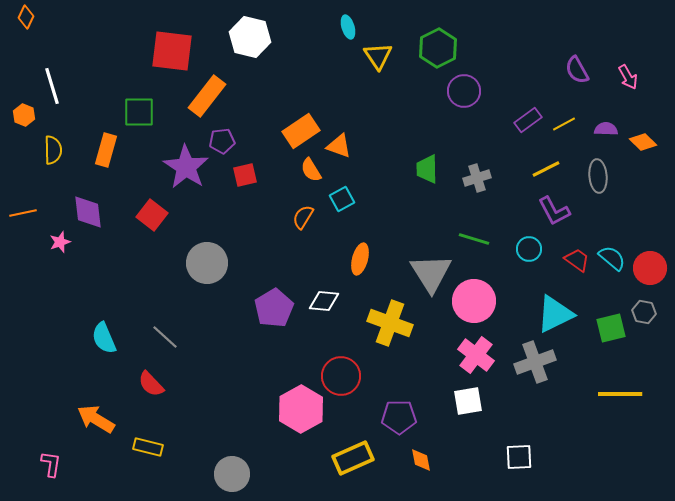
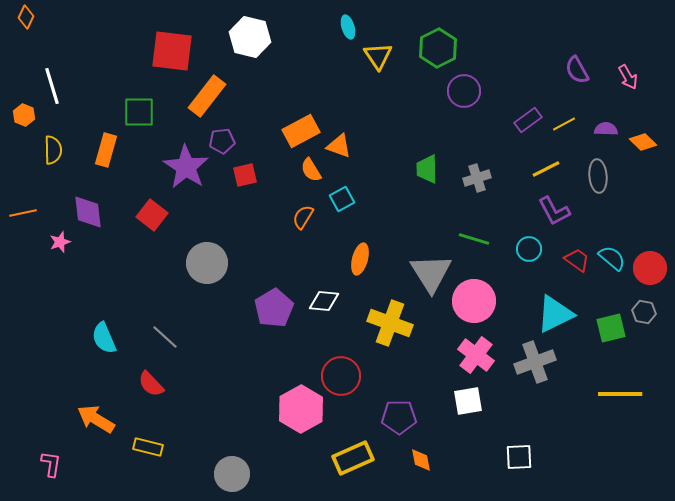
orange rectangle at (301, 131): rotated 6 degrees clockwise
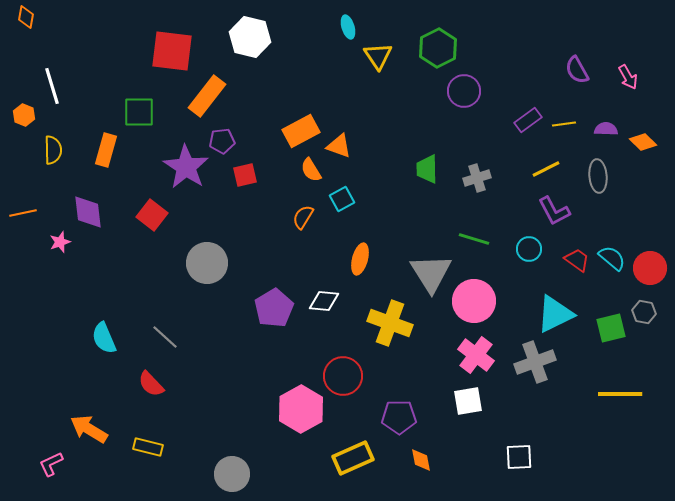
orange diamond at (26, 17): rotated 15 degrees counterclockwise
yellow line at (564, 124): rotated 20 degrees clockwise
red circle at (341, 376): moved 2 px right
orange arrow at (96, 419): moved 7 px left, 10 px down
pink L-shape at (51, 464): rotated 124 degrees counterclockwise
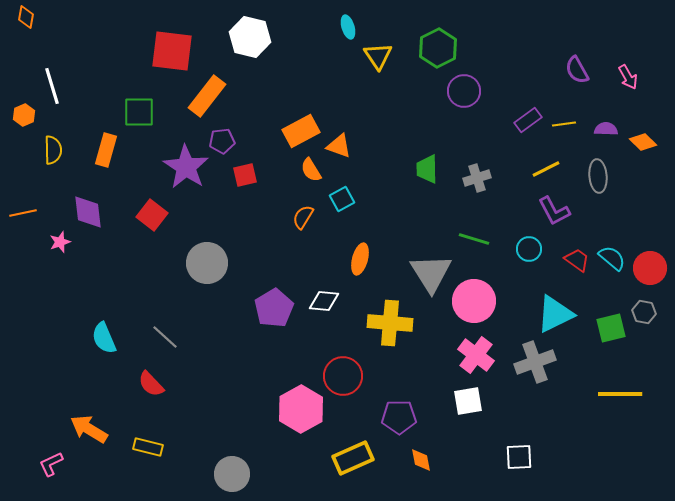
orange hexagon at (24, 115): rotated 15 degrees clockwise
yellow cross at (390, 323): rotated 15 degrees counterclockwise
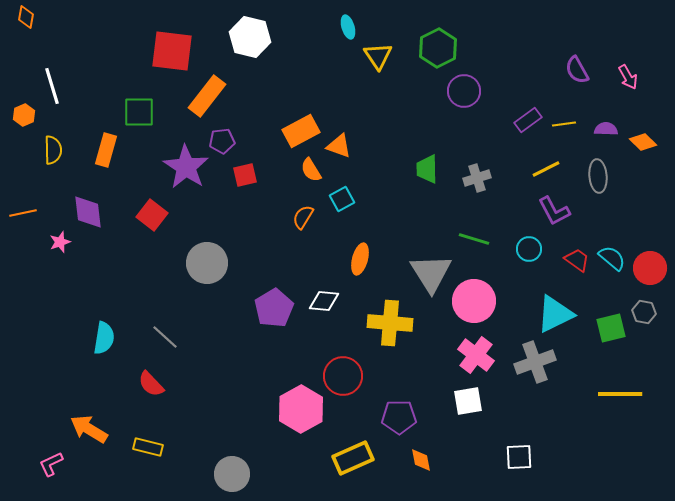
cyan semicircle at (104, 338): rotated 148 degrees counterclockwise
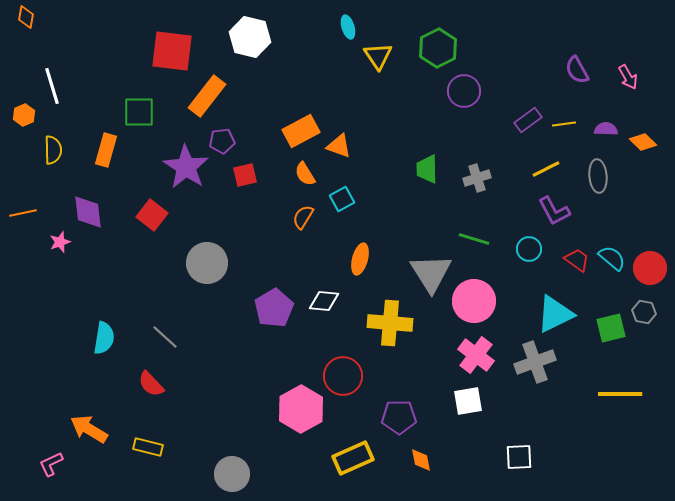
orange semicircle at (311, 170): moved 6 px left, 4 px down
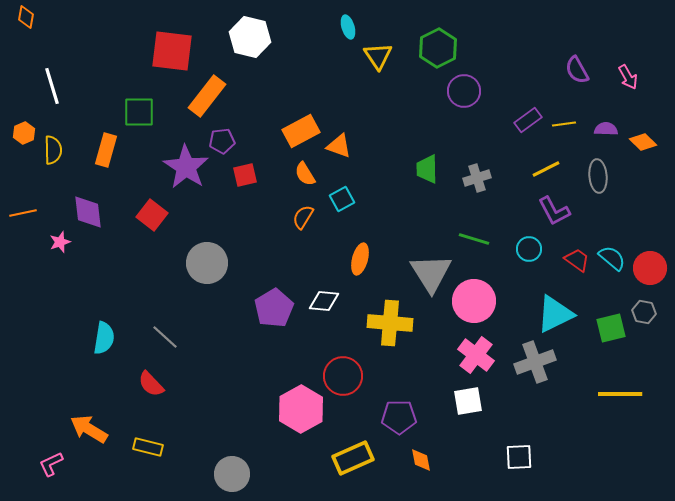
orange hexagon at (24, 115): moved 18 px down
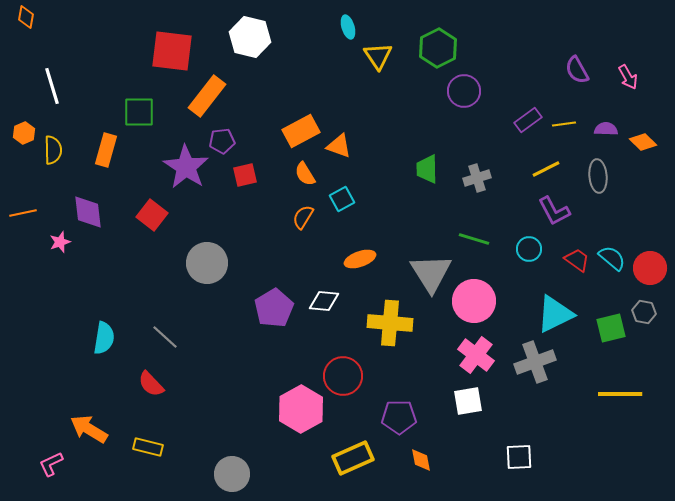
orange ellipse at (360, 259): rotated 56 degrees clockwise
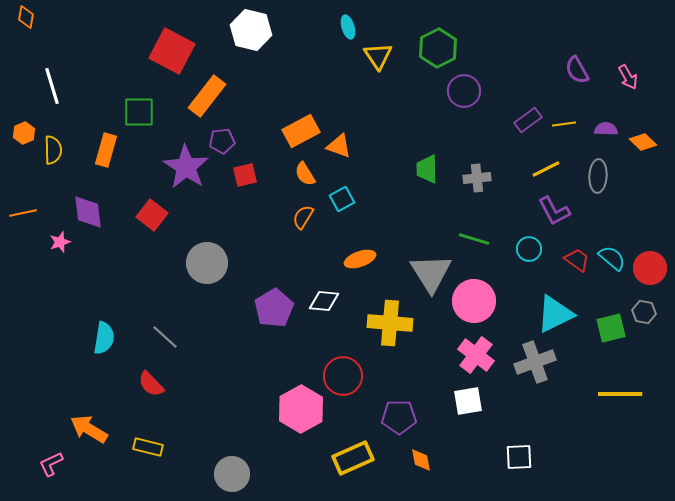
white hexagon at (250, 37): moved 1 px right, 7 px up
red square at (172, 51): rotated 21 degrees clockwise
gray ellipse at (598, 176): rotated 8 degrees clockwise
gray cross at (477, 178): rotated 12 degrees clockwise
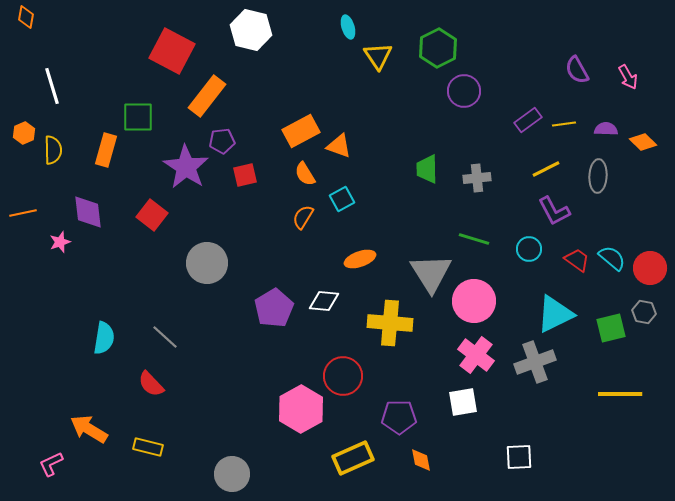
green square at (139, 112): moved 1 px left, 5 px down
white square at (468, 401): moved 5 px left, 1 px down
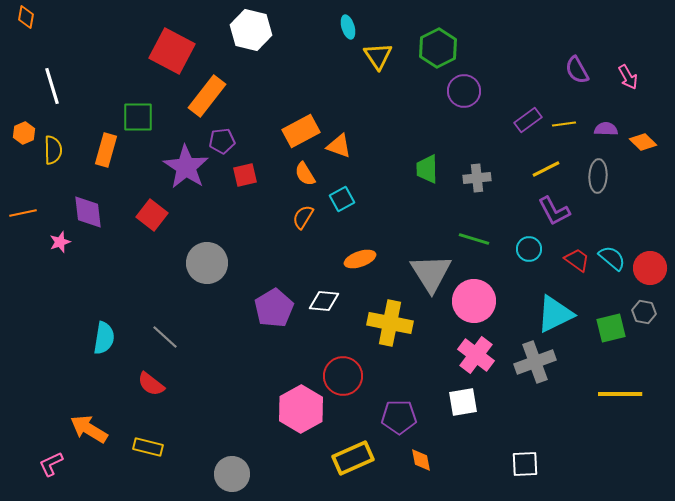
yellow cross at (390, 323): rotated 6 degrees clockwise
red semicircle at (151, 384): rotated 8 degrees counterclockwise
white square at (519, 457): moved 6 px right, 7 px down
